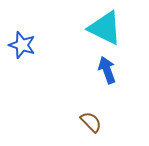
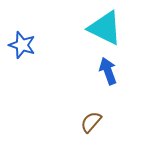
blue arrow: moved 1 px right, 1 px down
brown semicircle: rotated 95 degrees counterclockwise
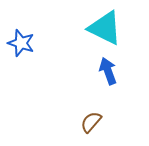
blue star: moved 1 px left, 2 px up
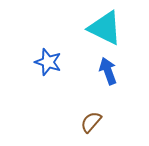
blue star: moved 27 px right, 19 px down
